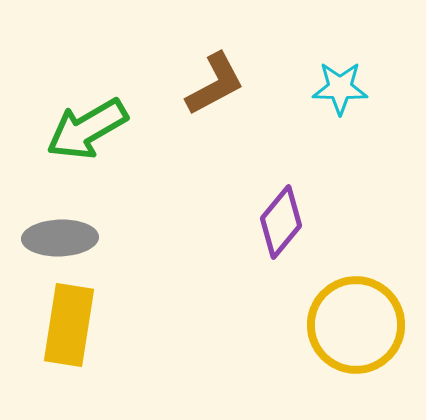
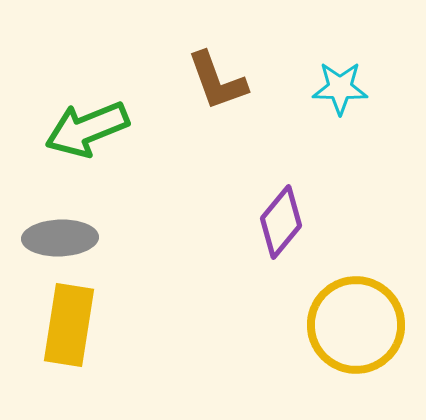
brown L-shape: moved 2 px right, 3 px up; rotated 98 degrees clockwise
green arrow: rotated 8 degrees clockwise
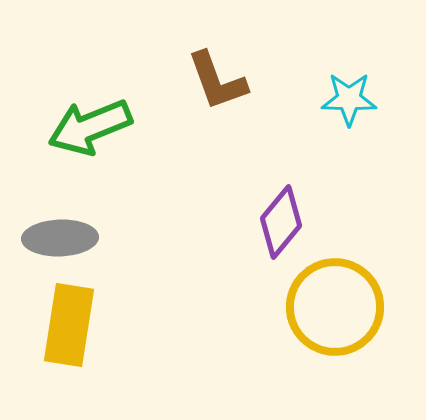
cyan star: moved 9 px right, 11 px down
green arrow: moved 3 px right, 2 px up
yellow circle: moved 21 px left, 18 px up
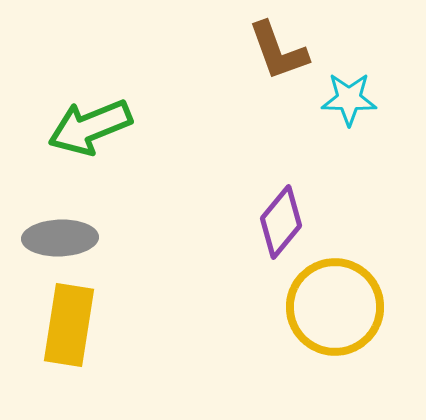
brown L-shape: moved 61 px right, 30 px up
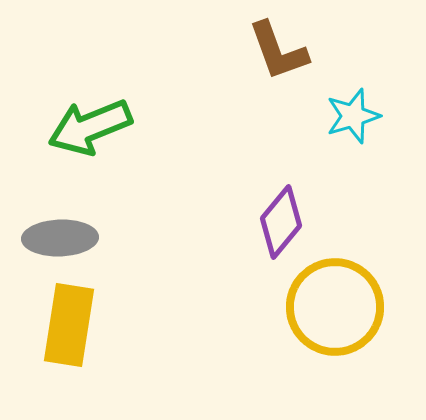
cyan star: moved 4 px right, 17 px down; rotated 18 degrees counterclockwise
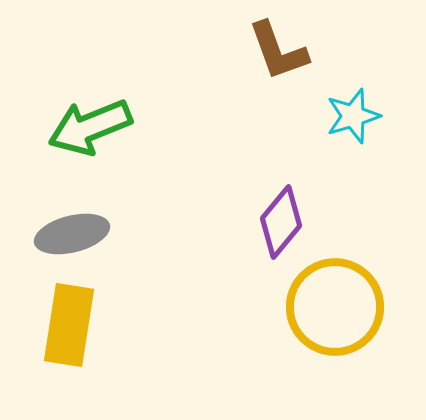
gray ellipse: moved 12 px right, 4 px up; rotated 12 degrees counterclockwise
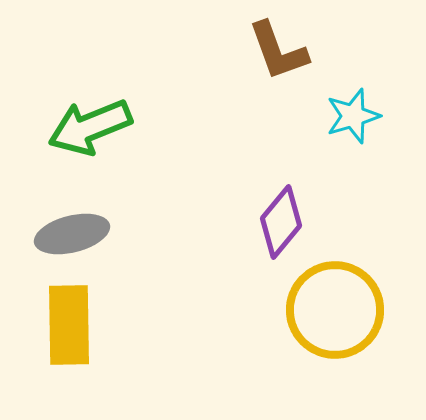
yellow circle: moved 3 px down
yellow rectangle: rotated 10 degrees counterclockwise
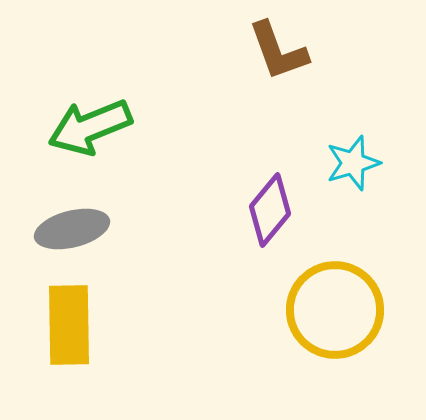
cyan star: moved 47 px down
purple diamond: moved 11 px left, 12 px up
gray ellipse: moved 5 px up
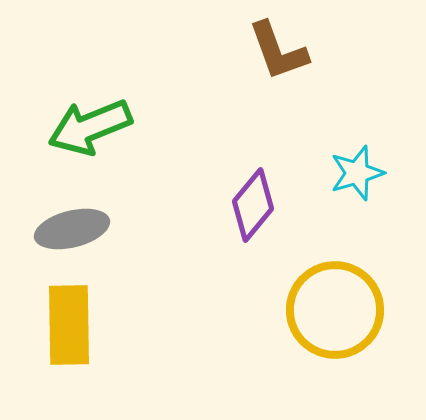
cyan star: moved 4 px right, 10 px down
purple diamond: moved 17 px left, 5 px up
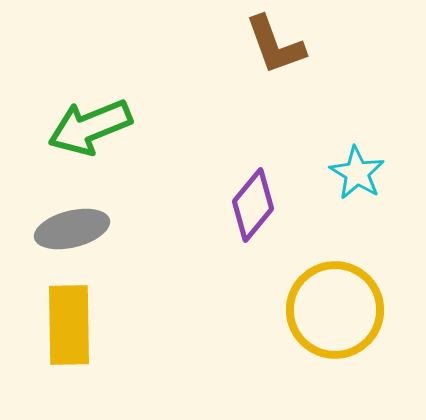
brown L-shape: moved 3 px left, 6 px up
cyan star: rotated 24 degrees counterclockwise
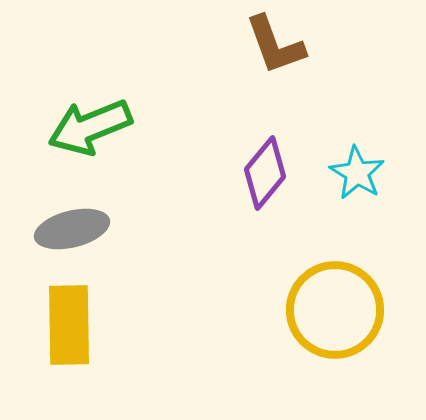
purple diamond: moved 12 px right, 32 px up
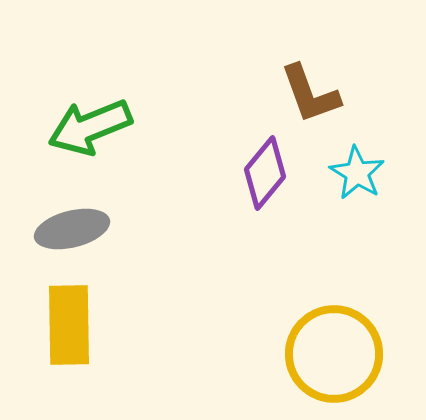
brown L-shape: moved 35 px right, 49 px down
yellow circle: moved 1 px left, 44 px down
